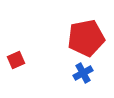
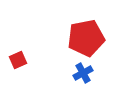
red square: moved 2 px right
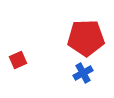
red pentagon: rotated 9 degrees clockwise
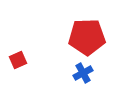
red pentagon: moved 1 px right, 1 px up
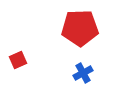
red pentagon: moved 7 px left, 9 px up
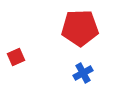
red square: moved 2 px left, 3 px up
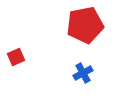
red pentagon: moved 5 px right, 3 px up; rotated 9 degrees counterclockwise
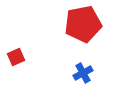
red pentagon: moved 2 px left, 1 px up
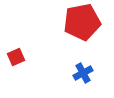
red pentagon: moved 1 px left, 2 px up
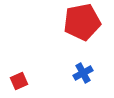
red square: moved 3 px right, 24 px down
